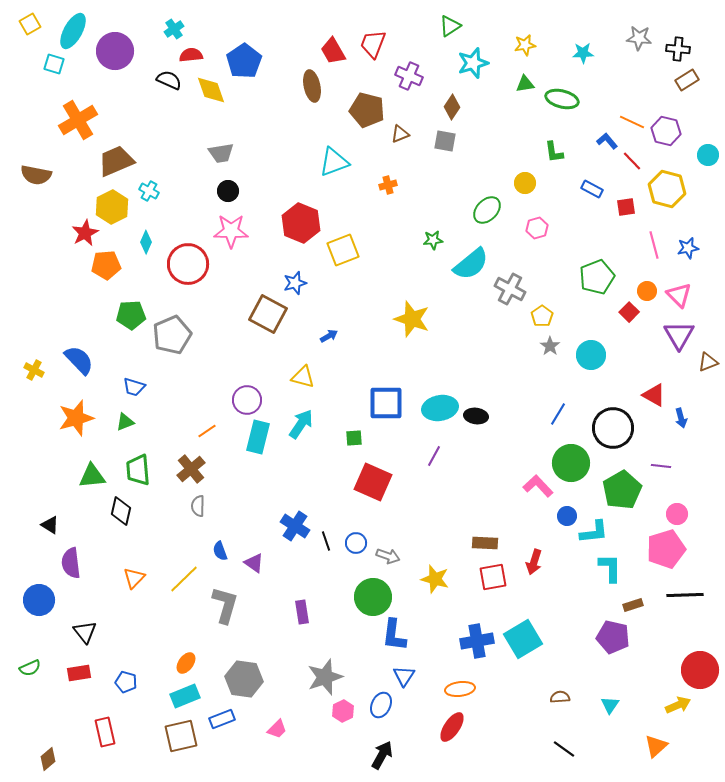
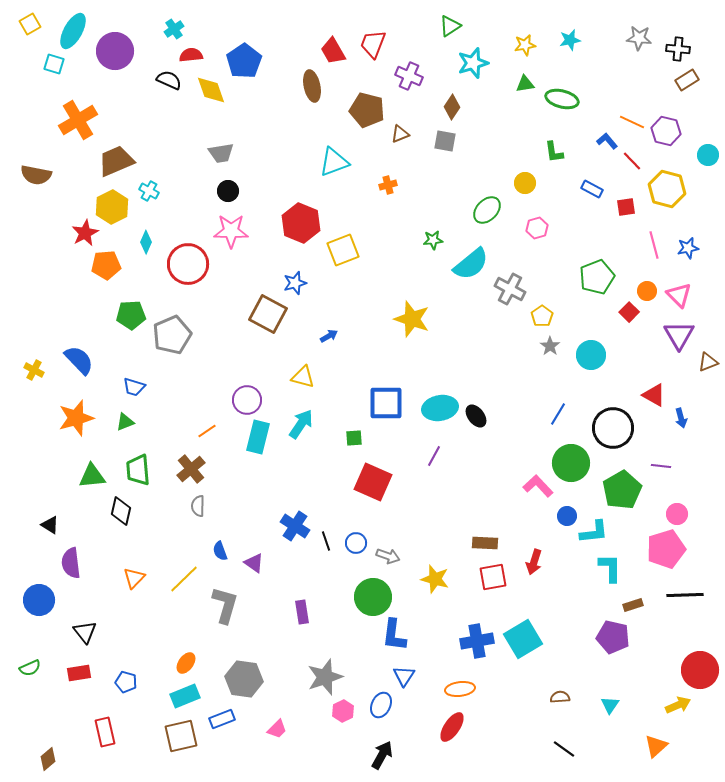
cyan star at (583, 53): moved 13 px left, 13 px up; rotated 10 degrees counterclockwise
black ellipse at (476, 416): rotated 45 degrees clockwise
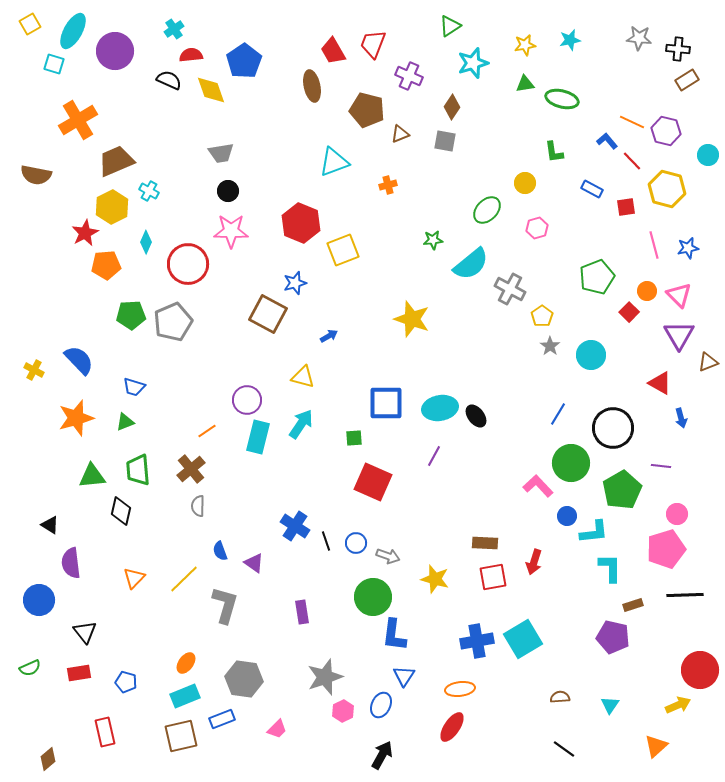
gray pentagon at (172, 335): moved 1 px right, 13 px up
red triangle at (654, 395): moved 6 px right, 12 px up
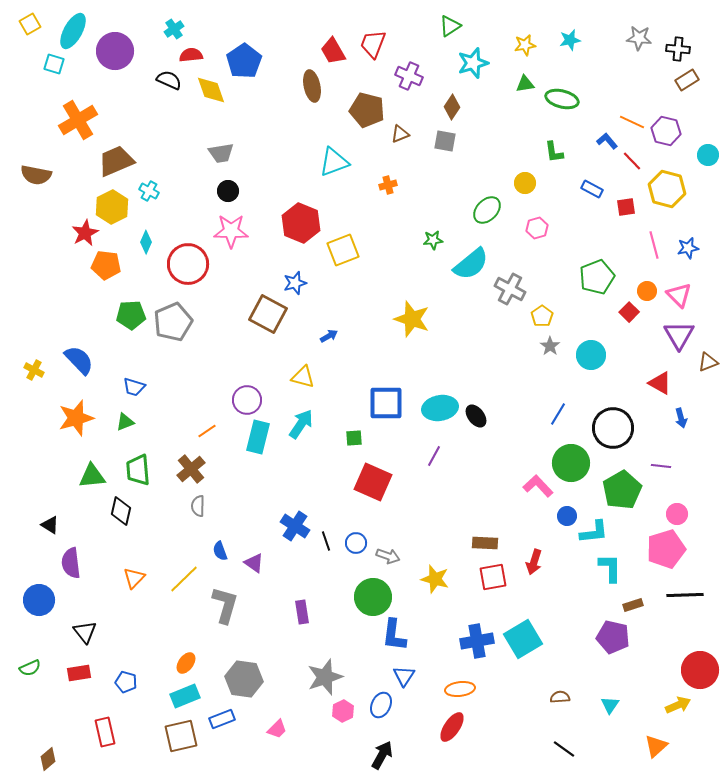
orange pentagon at (106, 265): rotated 12 degrees clockwise
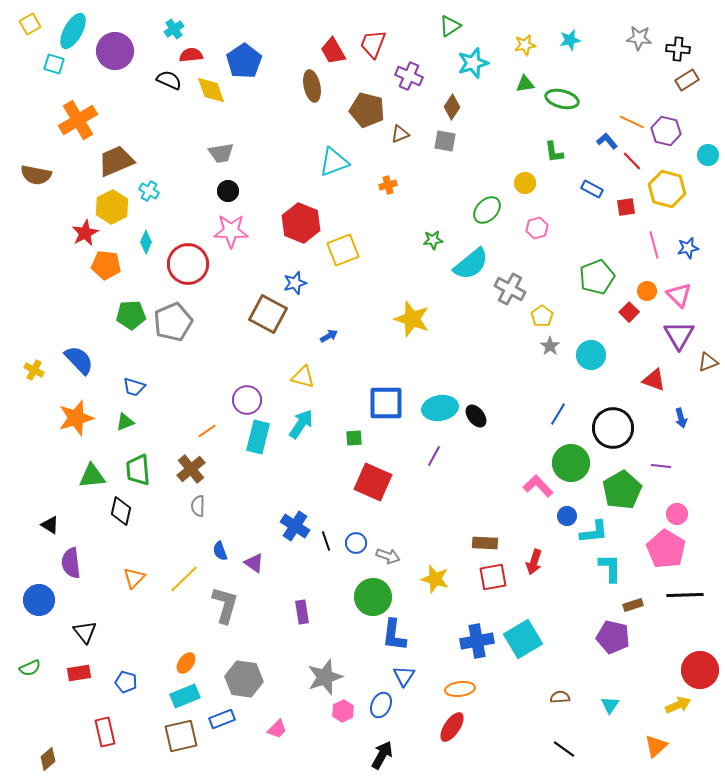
red triangle at (660, 383): moved 6 px left, 3 px up; rotated 10 degrees counterclockwise
pink pentagon at (666, 549): rotated 24 degrees counterclockwise
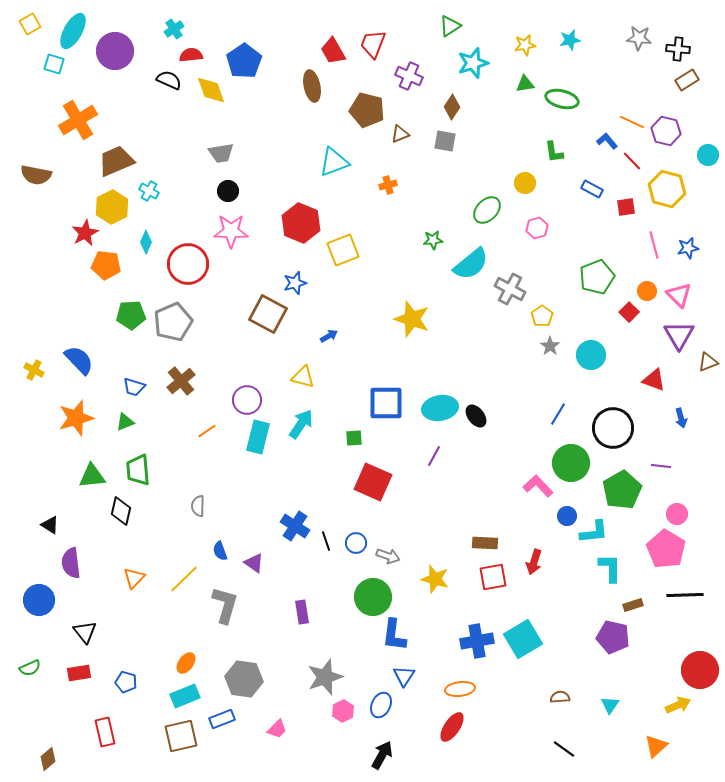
brown cross at (191, 469): moved 10 px left, 88 px up
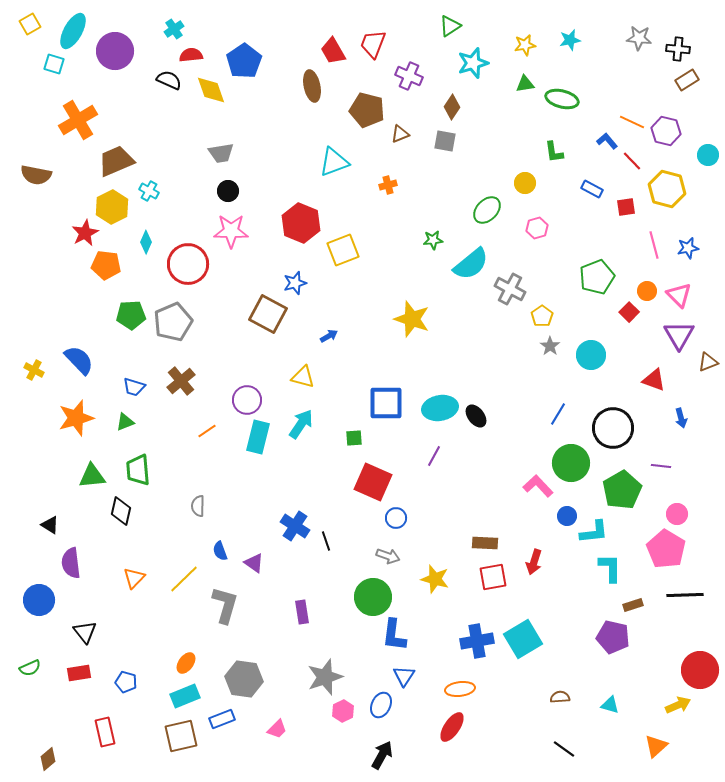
blue circle at (356, 543): moved 40 px right, 25 px up
cyan triangle at (610, 705): rotated 48 degrees counterclockwise
